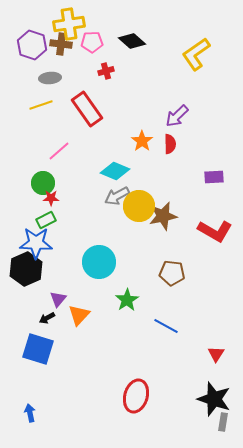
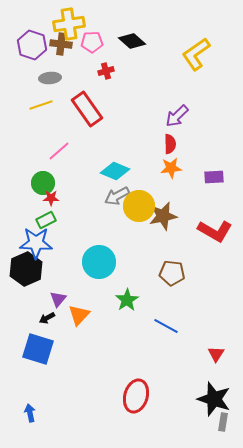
orange star: moved 29 px right, 27 px down; rotated 30 degrees clockwise
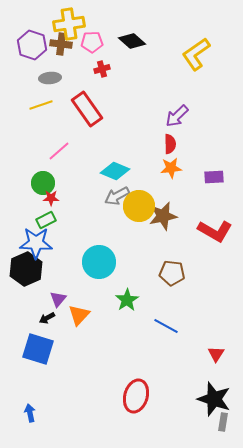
red cross: moved 4 px left, 2 px up
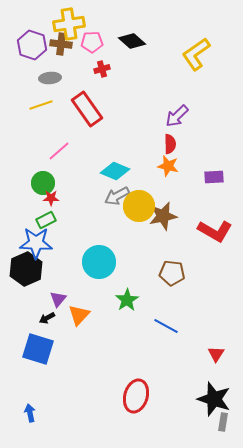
orange star: moved 3 px left, 2 px up; rotated 20 degrees clockwise
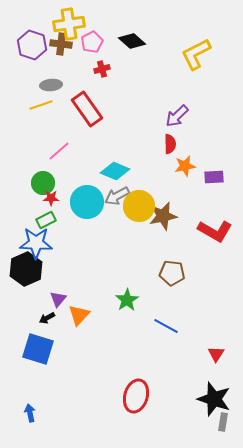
pink pentagon: rotated 25 degrees counterclockwise
yellow L-shape: rotated 8 degrees clockwise
gray ellipse: moved 1 px right, 7 px down
orange star: moved 17 px right; rotated 25 degrees counterclockwise
cyan circle: moved 12 px left, 60 px up
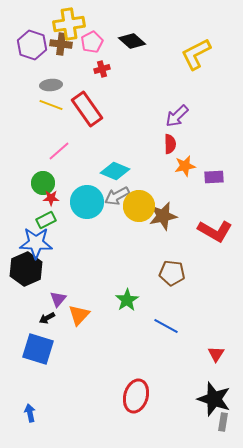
yellow line: moved 10 px right; rotated 40 degrees clockwise
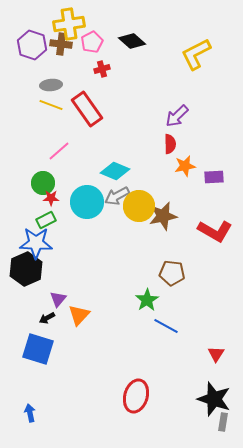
green star: moved 20 px right
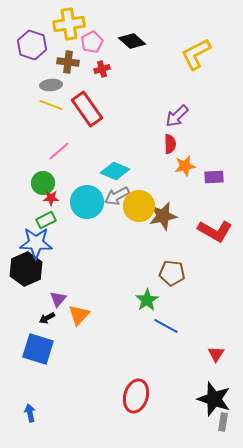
brown cross: moved 7 px right, 18 px down
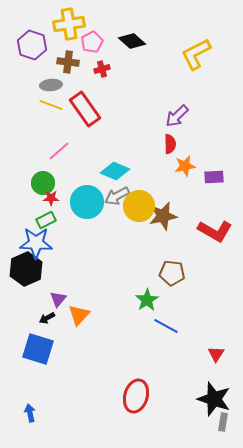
red rectangle: moved 2 px left
